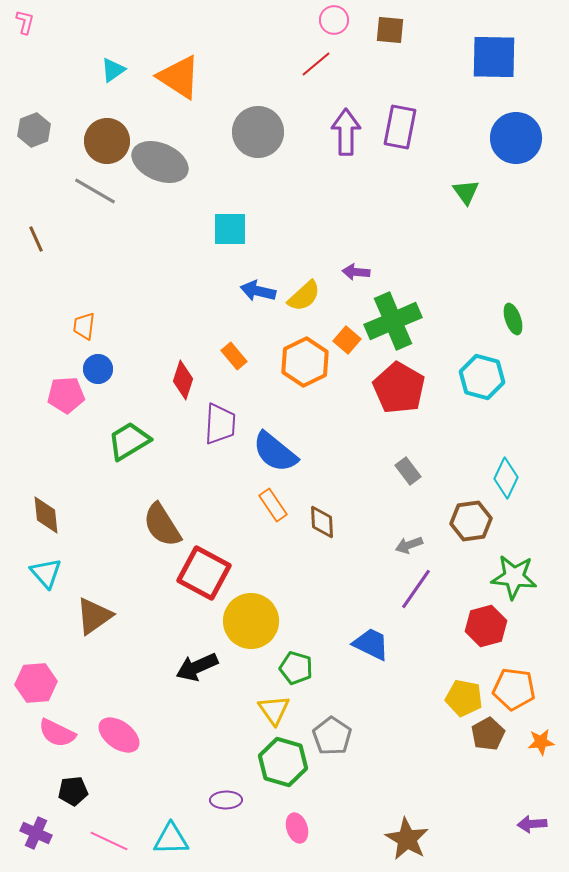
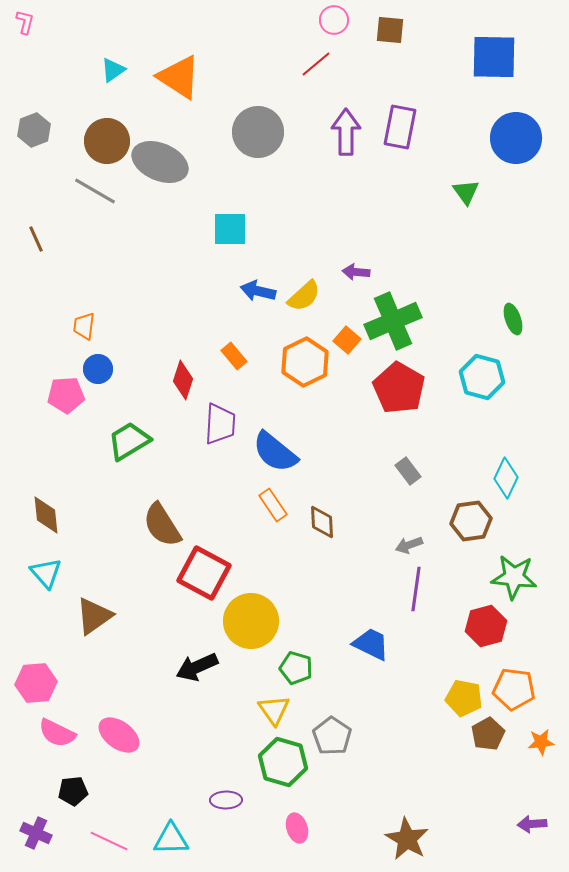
purple line at (416, 589): rotated 27 degrees counterclockwise
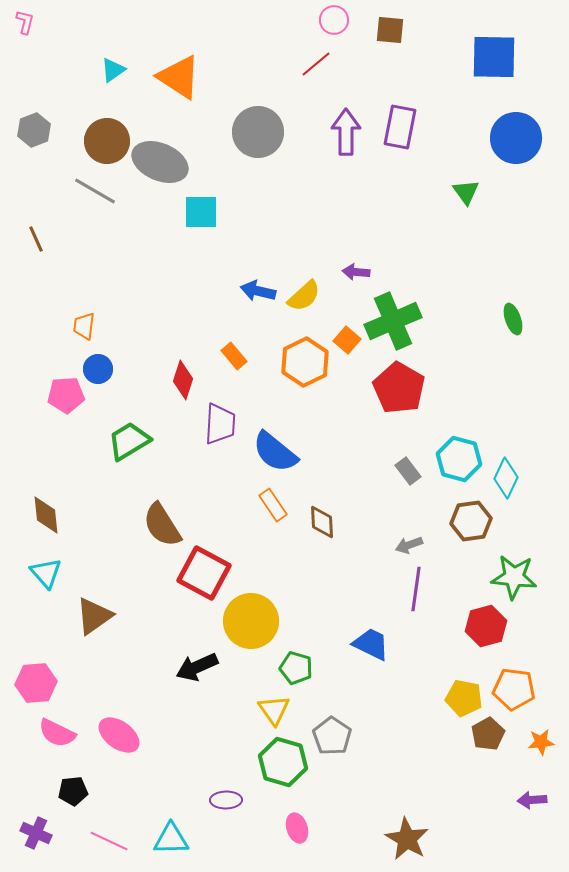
cyan square at (230, 229): moved 29 px left, 17 px up
cyan hexagon at (482, 377): moved 23 px left, 82 px down
purple arrow at (532, 824): moved 24 px up
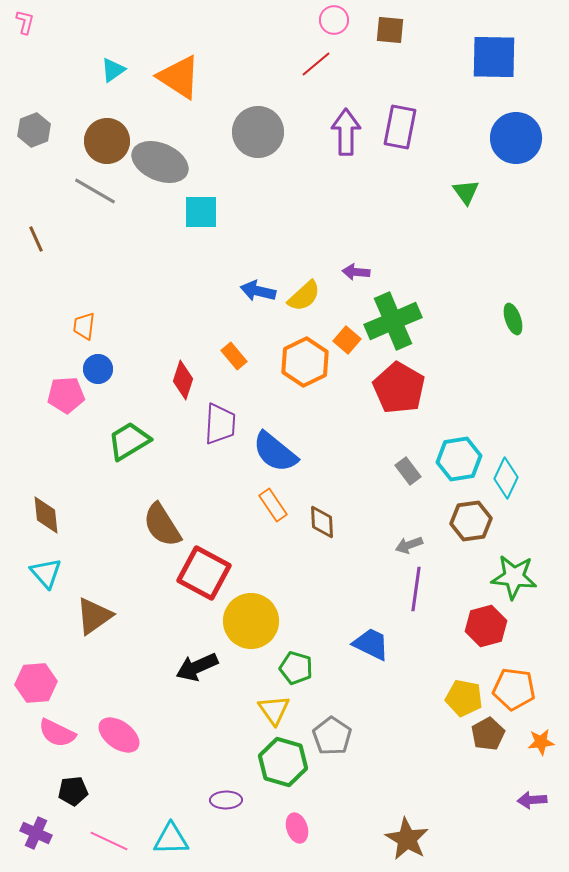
cyan hexagon at (459, 459): rotated 24 degrees counterclockwise
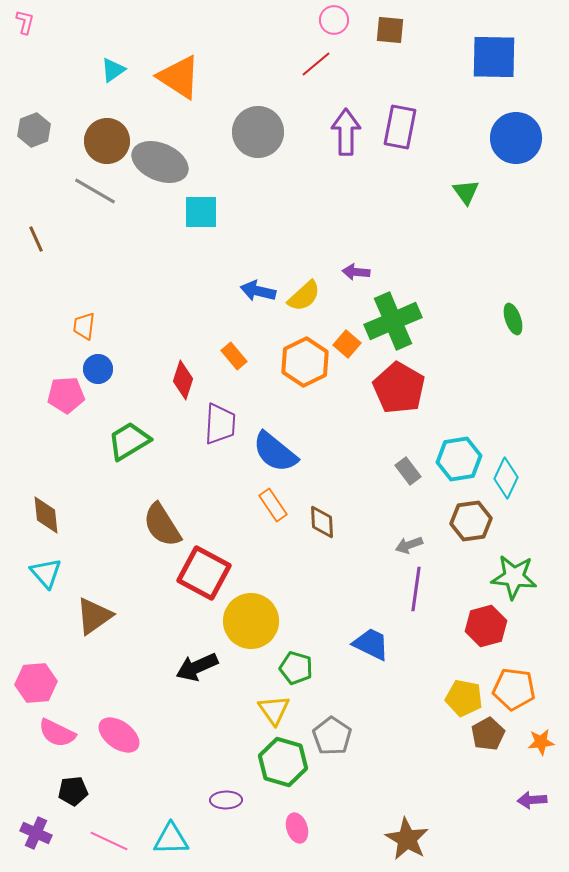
orange square at (347, 340): moved 4 px down
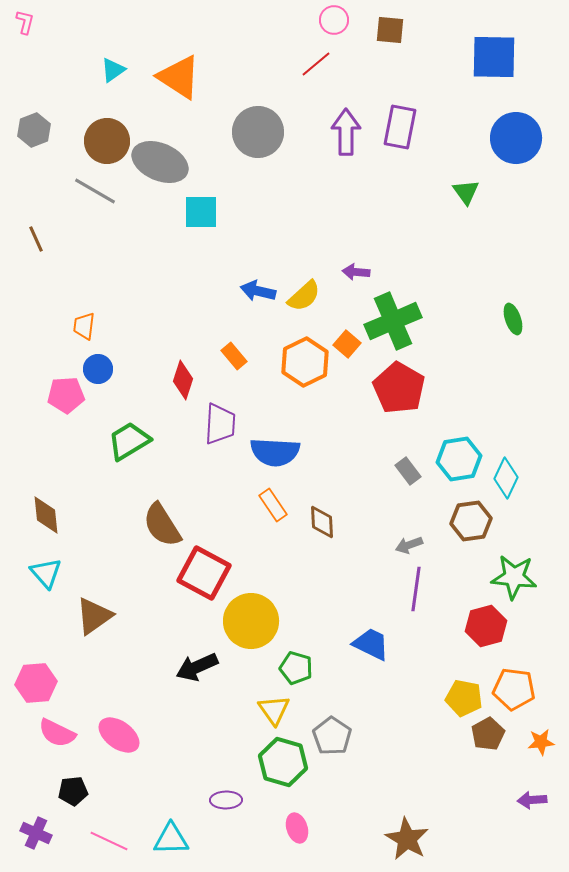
blue semicircle at (275, 452): rotated 36 degrees counterclockwise
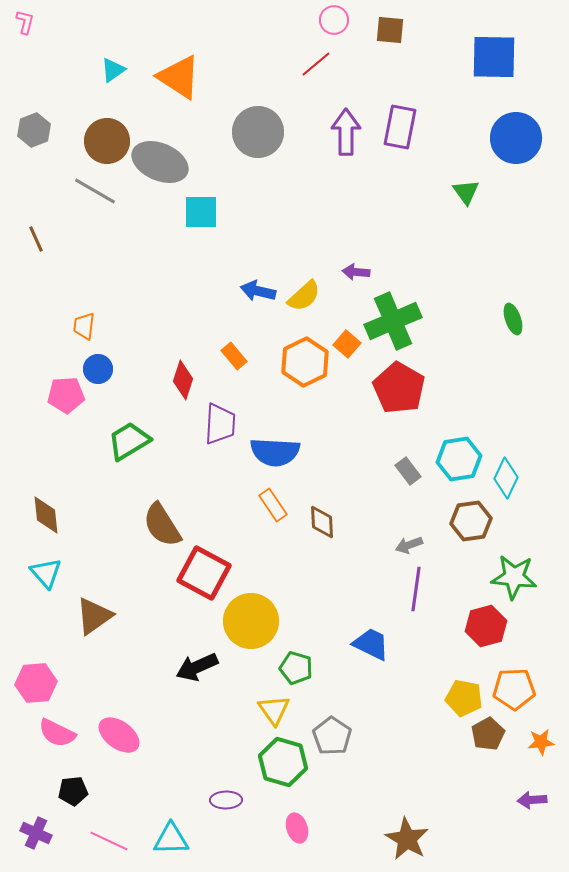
orange pentagon at (514, 689): rotated 9 degrees counterclockwise
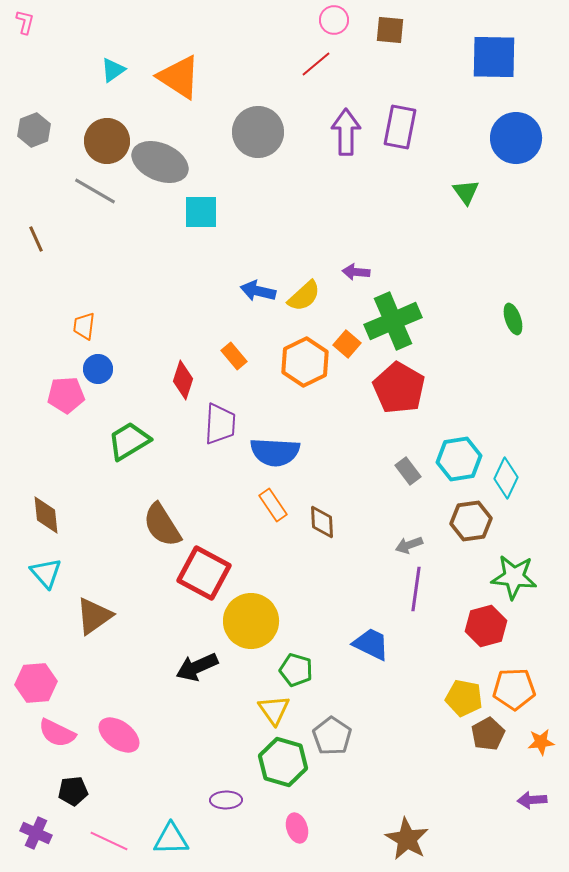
green pentagon at (296, 668): moved 2 px down
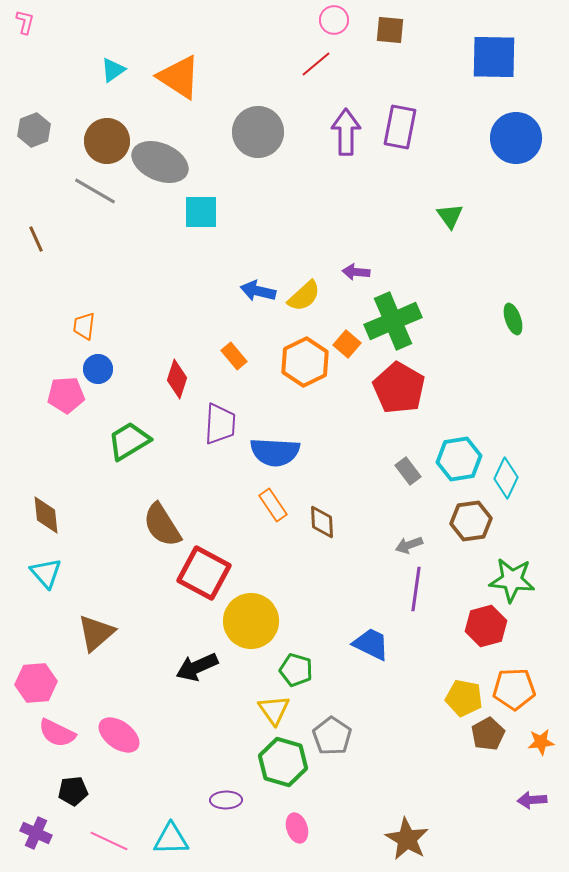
green triangle at (466, 192): moved 16 px left, 24 px down
red diamond at (183, 380): moved 6 px left, 1 px up
green star at (514, 577): moved 2 px left, 3 px down
brown triangle at (94, 616): moved 2 px right, 17 px down; rotated 6 degrees counterclockwise
